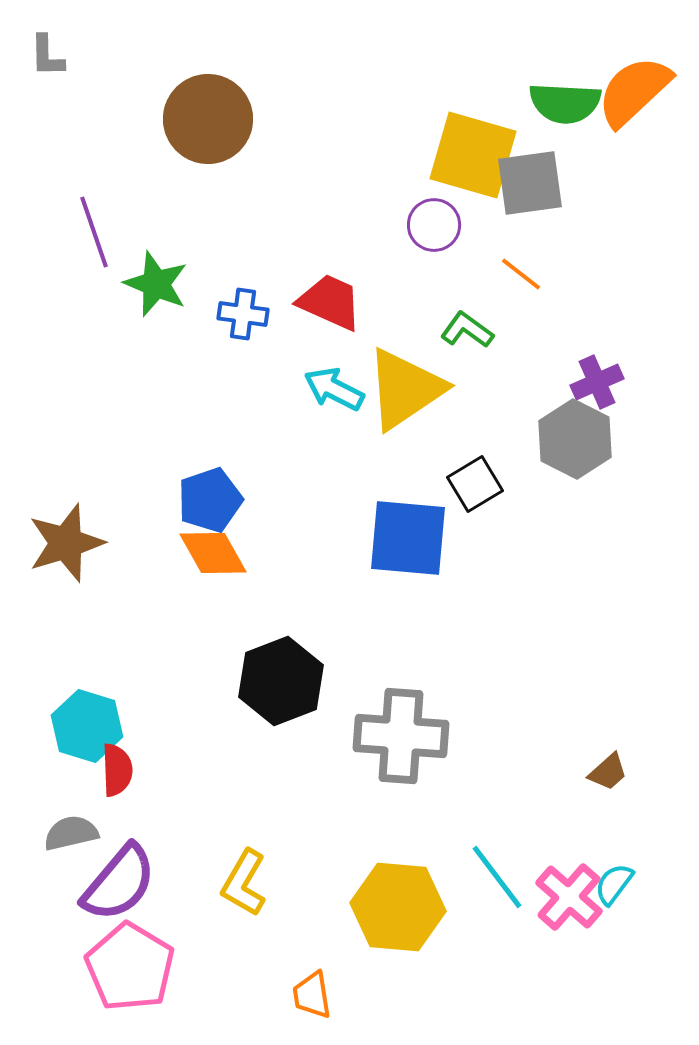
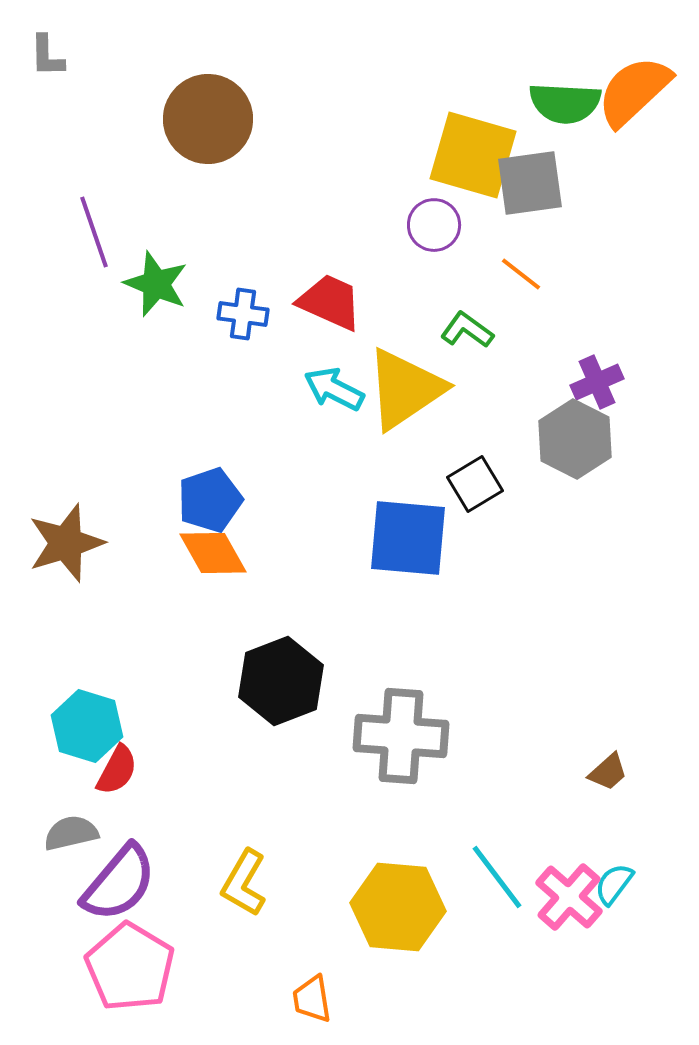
red semicircle: rotated 30 degrees clockwise
orange trapezoid: moved 4 px down
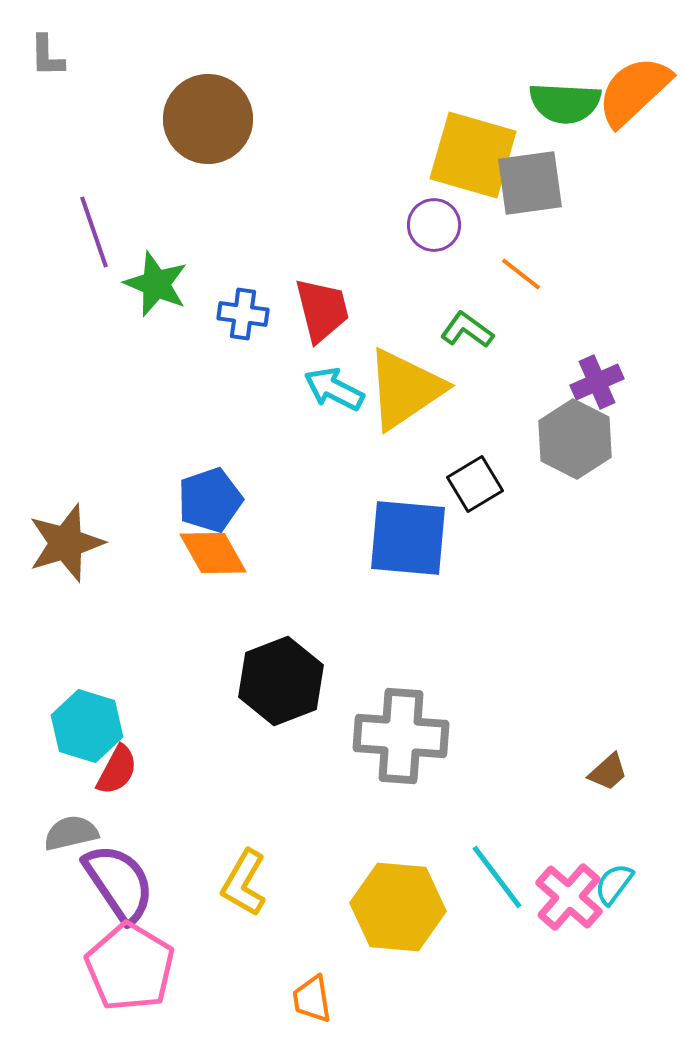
red trapezoid: moved 8 px left, 8 px down; rotated 52 degrees clockwise
purple semicircle: rotated 74 degrees counterclockwise
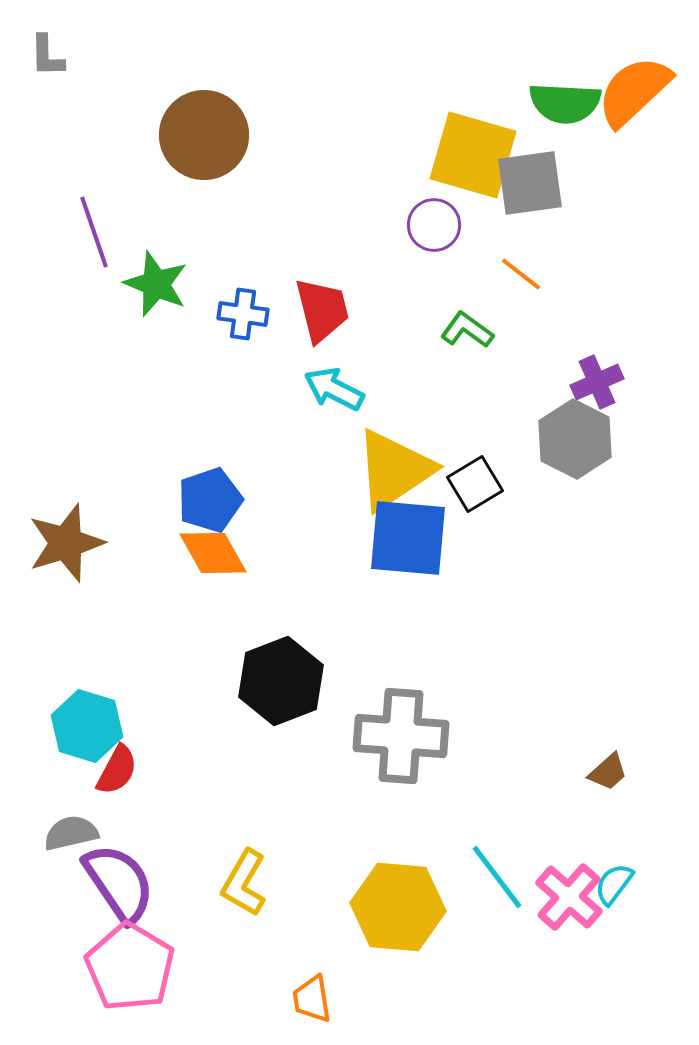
brown circle: moved 4 px left, 16 px down
yellow triangle: moved 11 px left, 81 px down
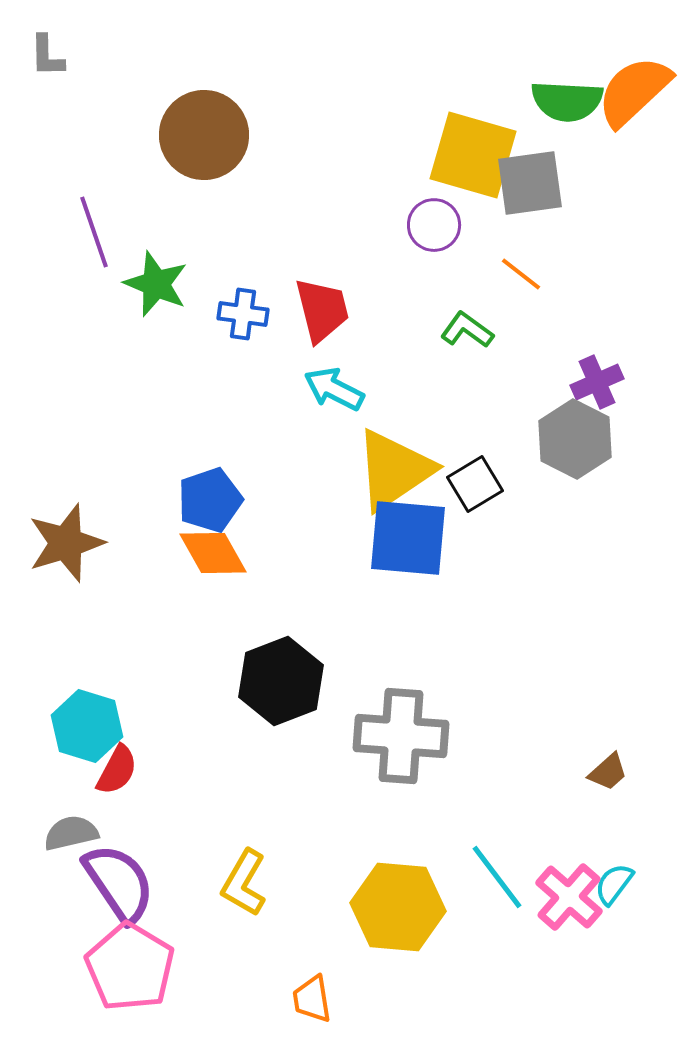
green semicircle: moved 2 px right, 2 px up
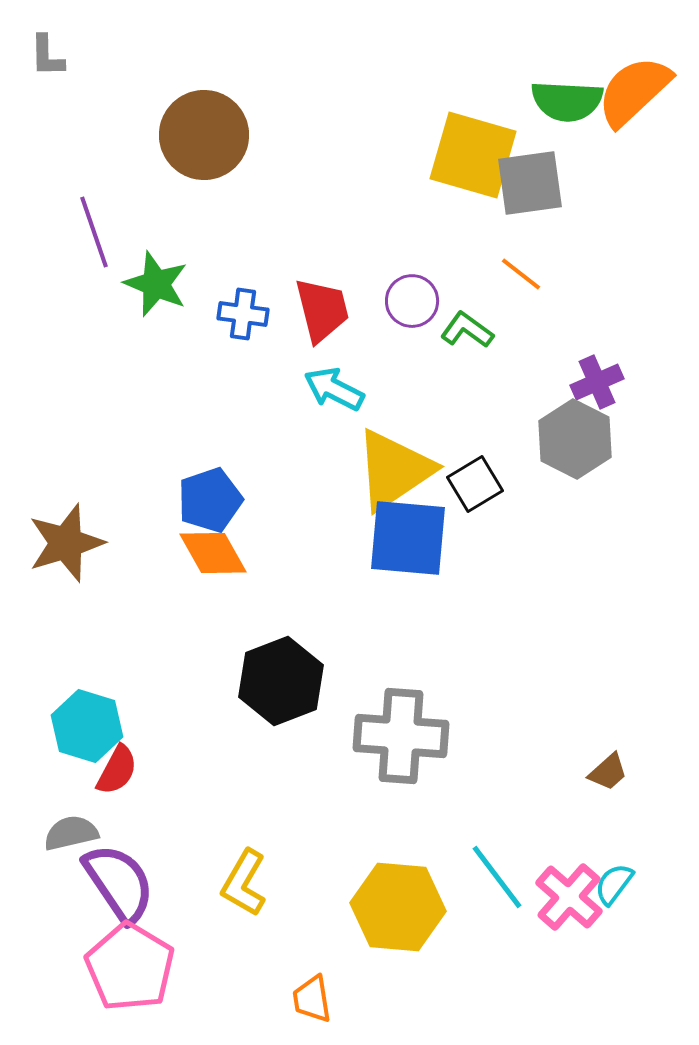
purple circle: moved 22 px left, 76 px down
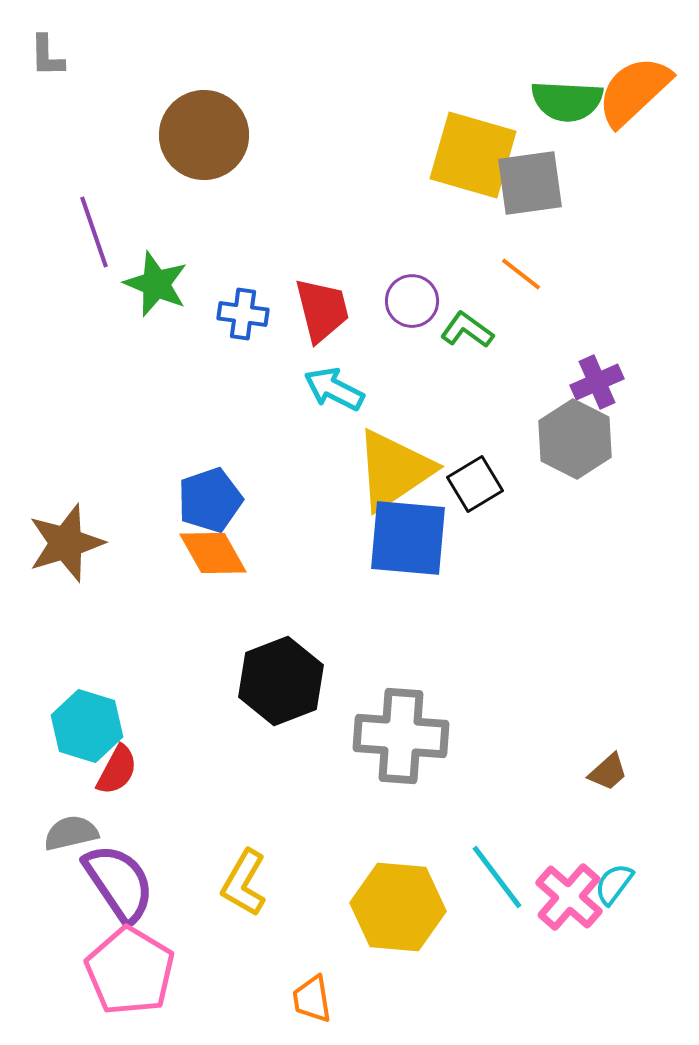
pink pentagon: moved 4 px down
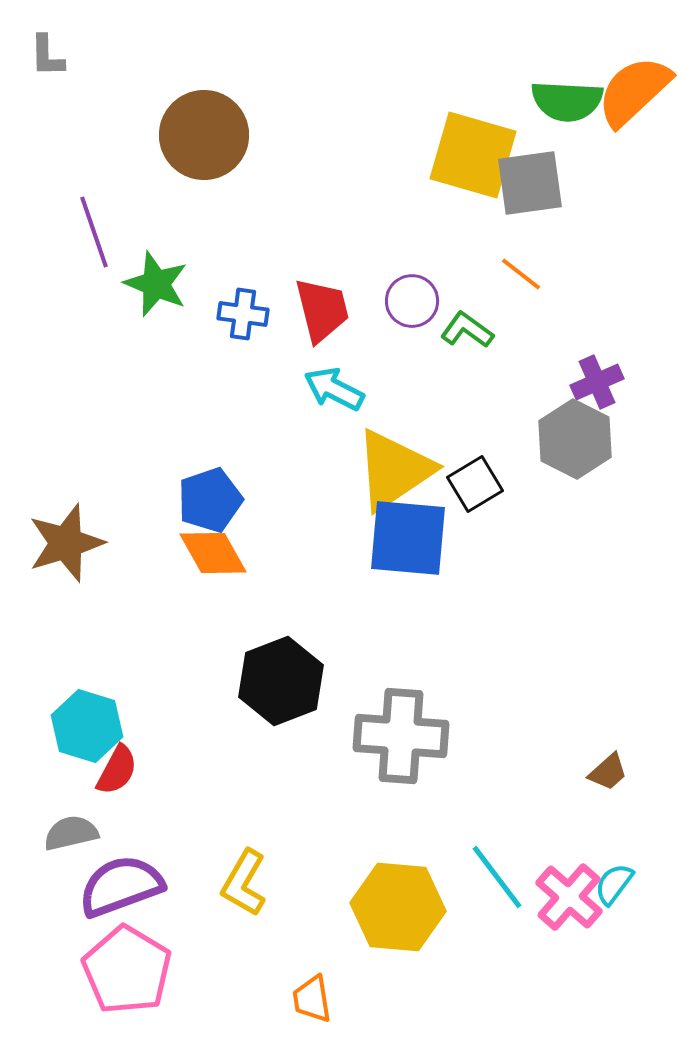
purple semicircle: moved 2 px right, 3 px down; rotated 76 degrees counterclockwise
pink pentagon: moved 3 px left, 1 px up
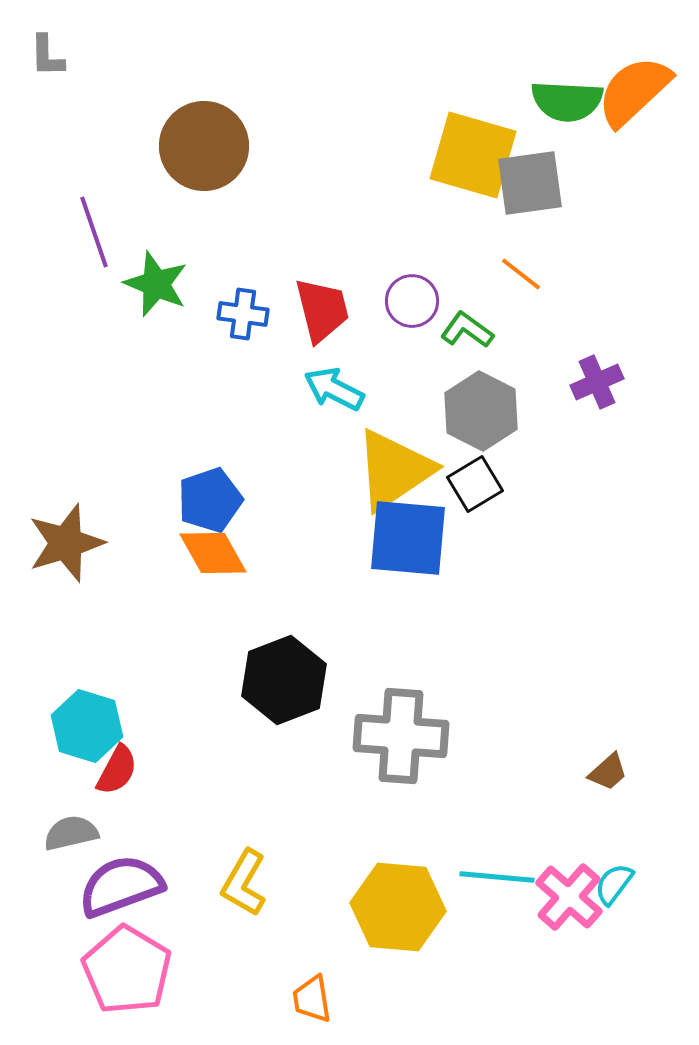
brown circle: moved 11 px down
gray hexagon: moved 94 px left, 28 px up
black hexagon: moved 3 px right, 1 px up
cyan line: rotated 48 degrees counterclockwise
